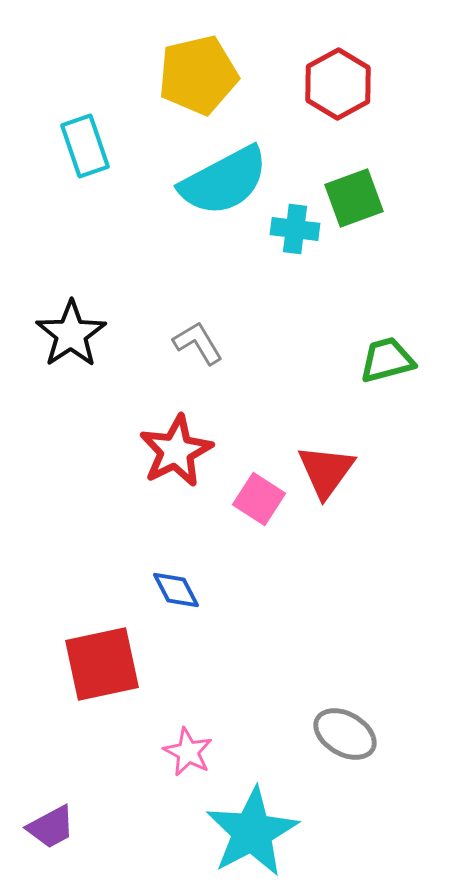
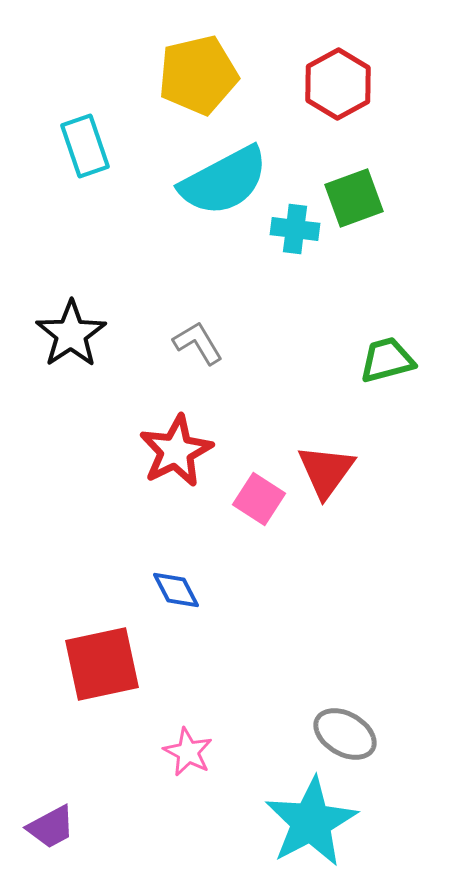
cyan star: moved 59 px right, 10 px up
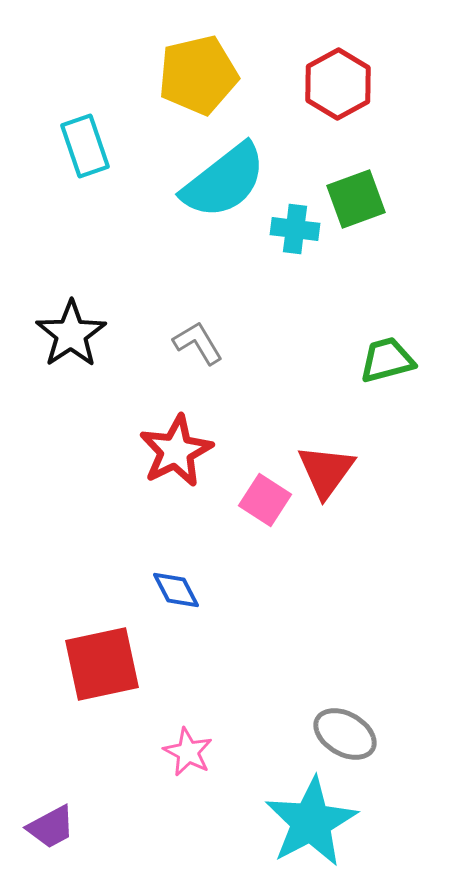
cyan semicircle: rotated 10 degrees counterclockwise
green square: moved 2 px right, 1 px down
pink square: moved 6 px right, 1 px down
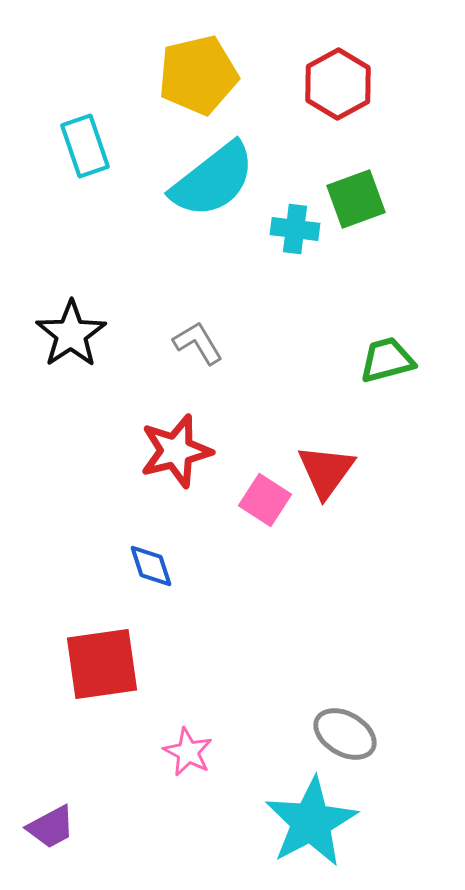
cyan semicircle: moved 11 px left, 1 px up
red star: rotated 12 degrees clockwise
blue diamond: moved 25 px left, 24 px up; rotated 9 degrees clockwise
red square: rotated 4 degrees clockwise
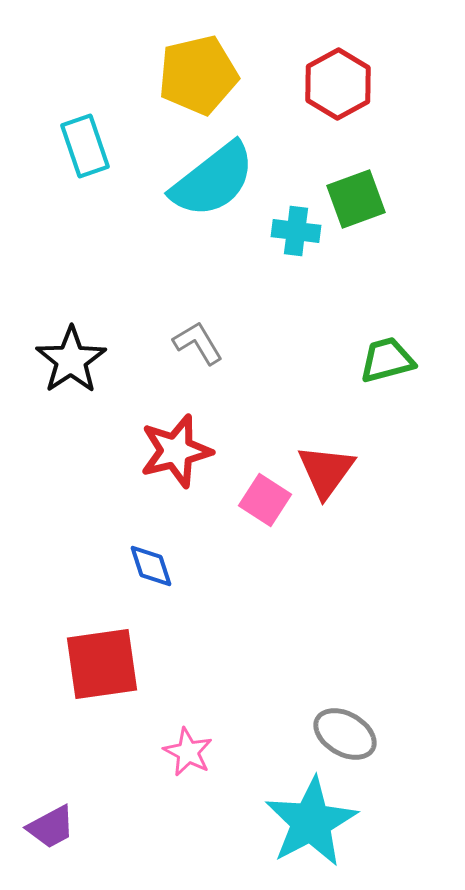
cyan cross: moved 1 px right, 2 px down
black star: moved 26 px down
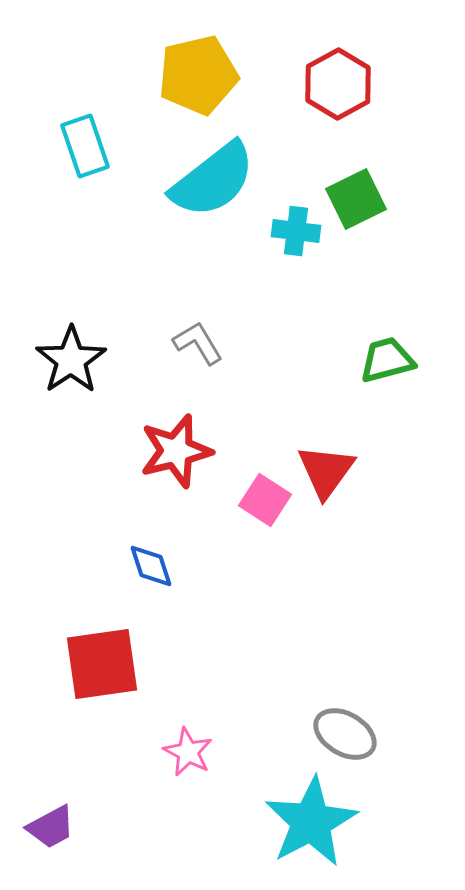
green square: rotated 6 degrees counterclockwise
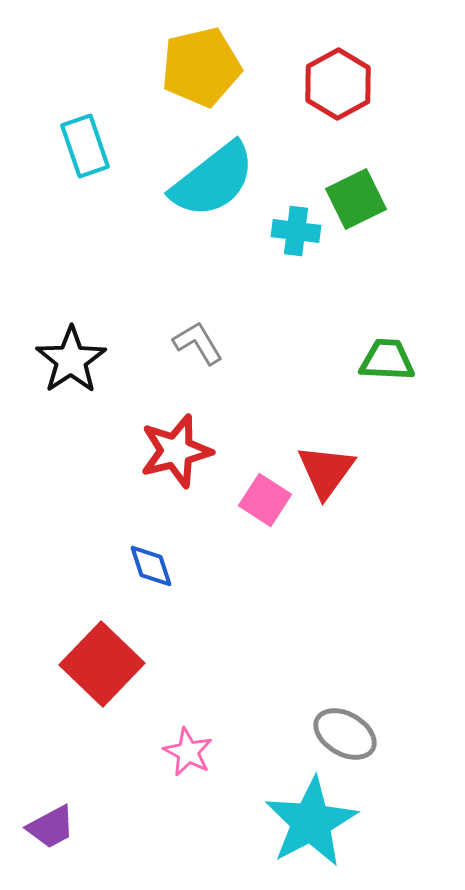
yellow pentagon: moved 3 px right, 8 px up
green trapezoid: rotated 18 degrees clockwise
red square: rotated 38 degrees counterclockwise
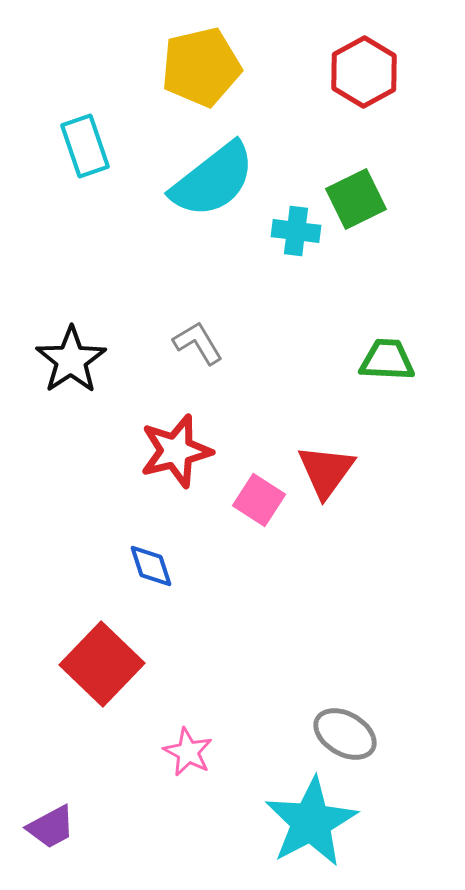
red hexagon: moved 26 px right, 12 px up
pink square: moved 6 px left
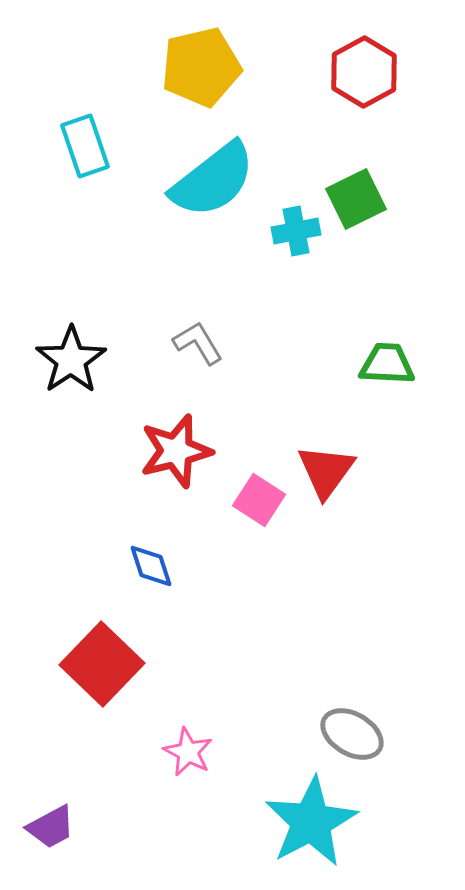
cyan cross: rotated 18 degrees counterclockwise
green trapezoid: moved 4 px down
gray ellipse: moved 7 px right
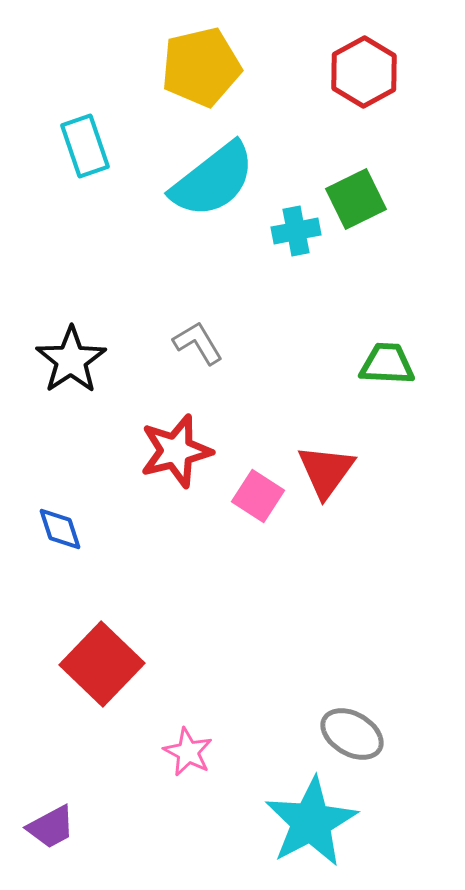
pink square: moved 1 px left, 4 px up
blue diamond: moved 91 px left, 37 px up
